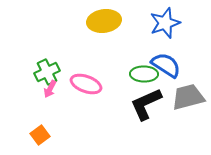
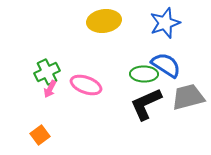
pink ellipse: moved 1 px down
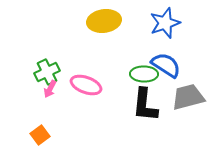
black L-shape: moved 1 px left, 1 px down; rotated 60 degrees counterclockwise
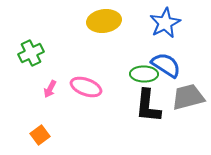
blue star: rotated 8 degrees counterclockwise
green cross: moved 16 px left, 19 px up
pink ellipse: moved 2 px down
black L-shape: moved 3 px right, 1 px down
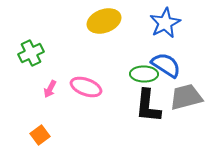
yellow ellipse: rotated 12 degrees counterclockwise
gray trapezoid: moved 2 px left
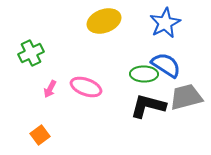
black L-shape: rotated 99 degrees clockwise
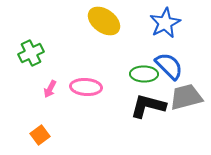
yellow ellipse: rotated 56 degrees clockwise
blue semicircle: moved 3 px right, 1 px down; rotated 12 degrees clockwise
pink ellipse: rotated 16 degrees counterclockwise
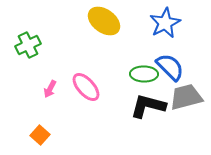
green cross: moved 3 px left, 8 px up
blue semicircle: moved 1 px right, 1 px down
pink ellipse: rotated 44 degrees clockwise
orange square: rotated 12 degrees counterclockwise
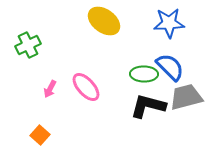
blue star: moved 4 px right; rotated 24 degrees clockwise
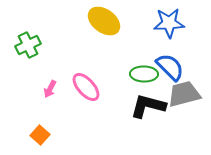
gray trapezoid: moved 2 px left, 3 px up
